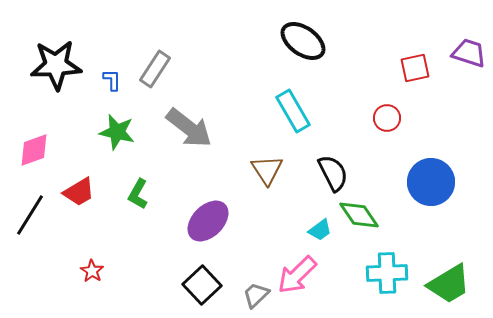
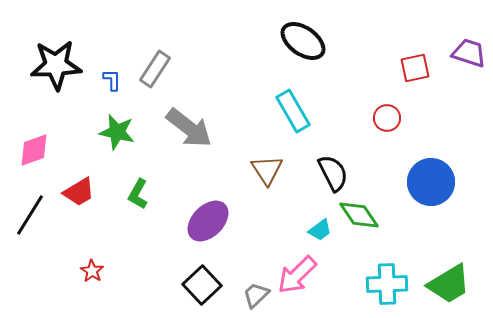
cyan cross: moved 11 px down
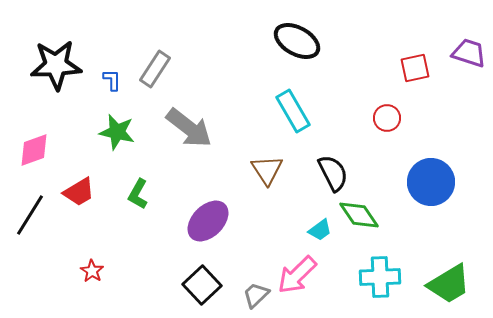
black ellipse: moved 6 px left; rotated 6 degrees counterclockwise
cyan cross: moved 7 px left, 7 px up
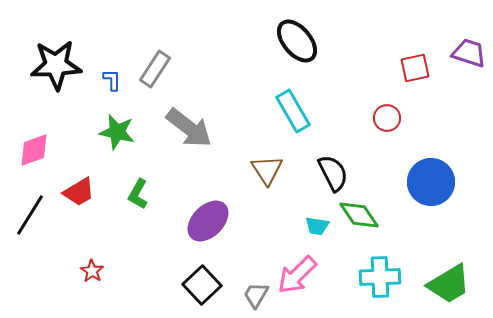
black ellipse: rotated 21 degrees clockwise
cyan trapezoid: moved 3 px left, 4 px up; rotated 45 degrees clockwise
gray trapezoid: rotated 16 degrees counterclockwise
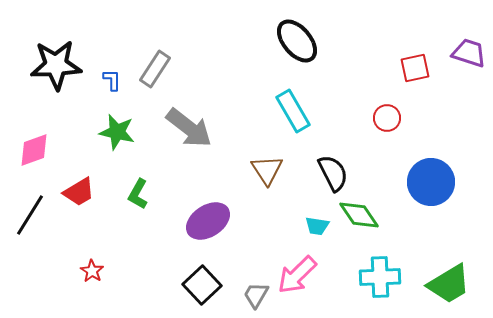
purple ellipse: rotated 12 degrees clockwise
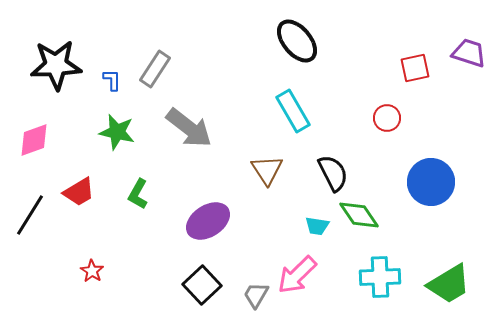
pink diamond: moved 10 px up
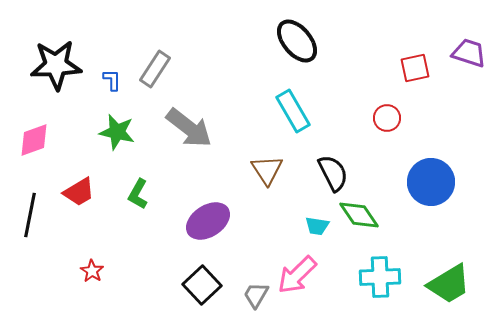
black line: rotated 21 degrees counterclockwise
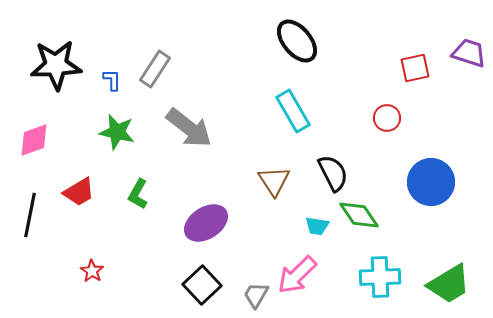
brown triangle: moved 7 px right, 11 px down
purple ellipse: moved 2 px left, 2 px down
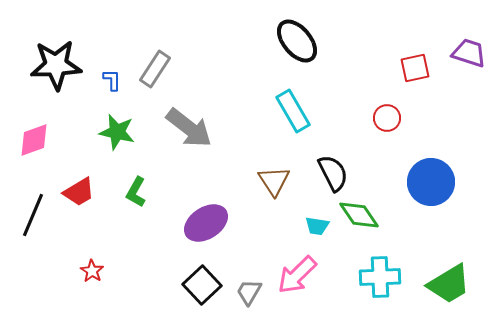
green L-shape: moved 2 px left, 2 px up
black line: moved 3 px right; rotated 12 degrees clockwise
gray trapezoid: moved 7 px left, 3 px up
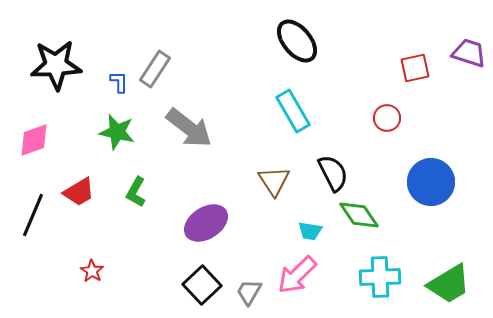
blue L-shape: moved 7 px right, 2 px down
cyan trapezoid: moved 7 px left, 5 px down
